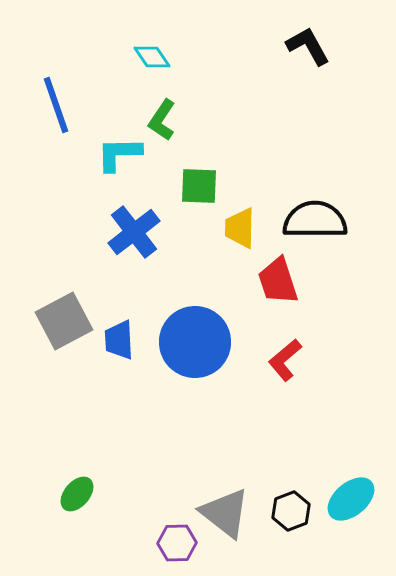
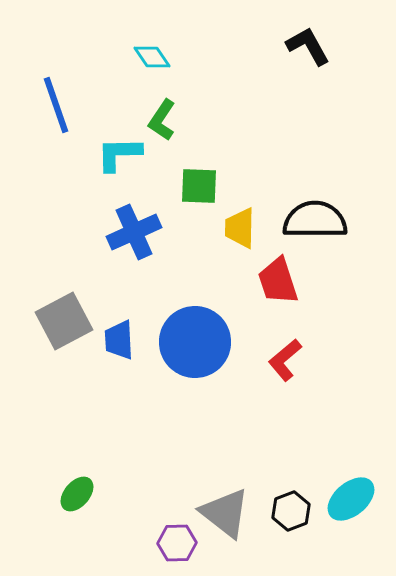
blue cross: rotated 14 degrees clockwise
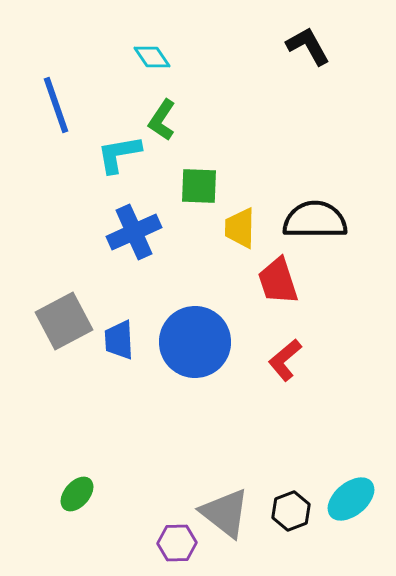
cyan L-shape: rotated 9 degrees counterclockwise
